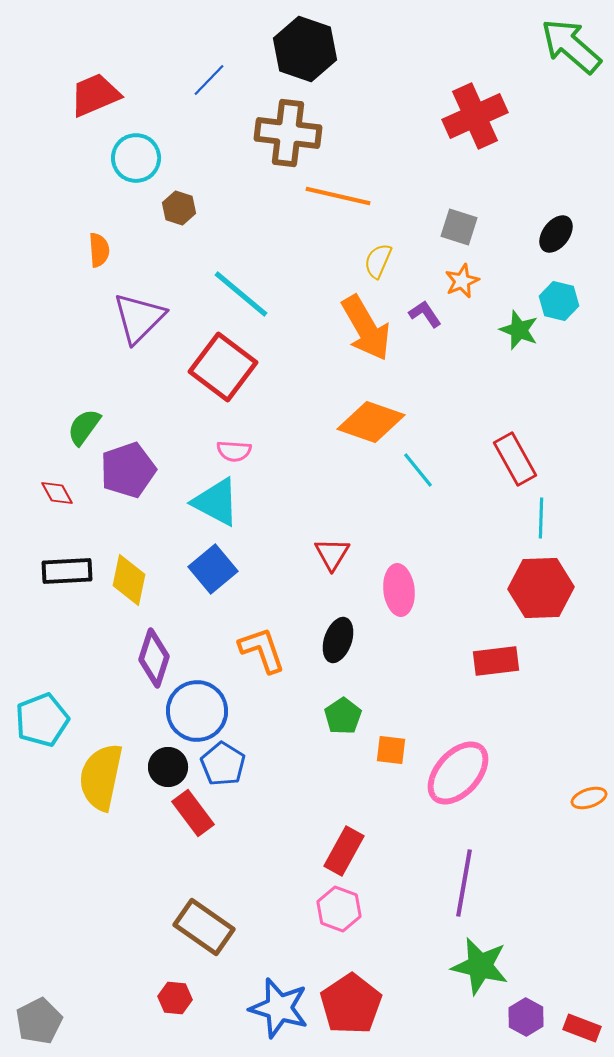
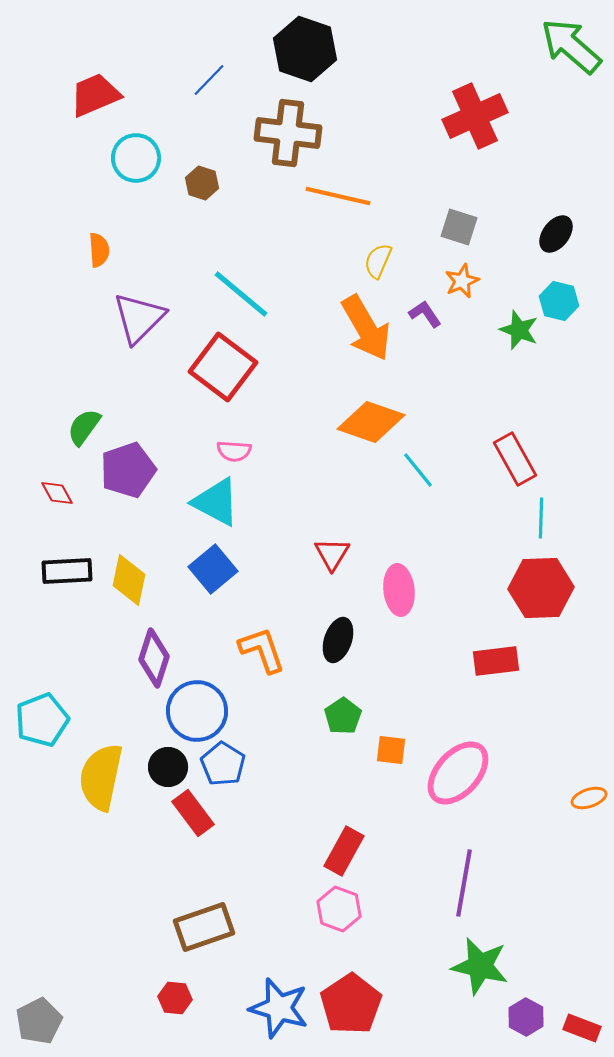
brown hexagon at (179, 208): moved 23 px right, 25 px up
brown rectangle at (204, 927): rotated 54 degrees counterclockwise
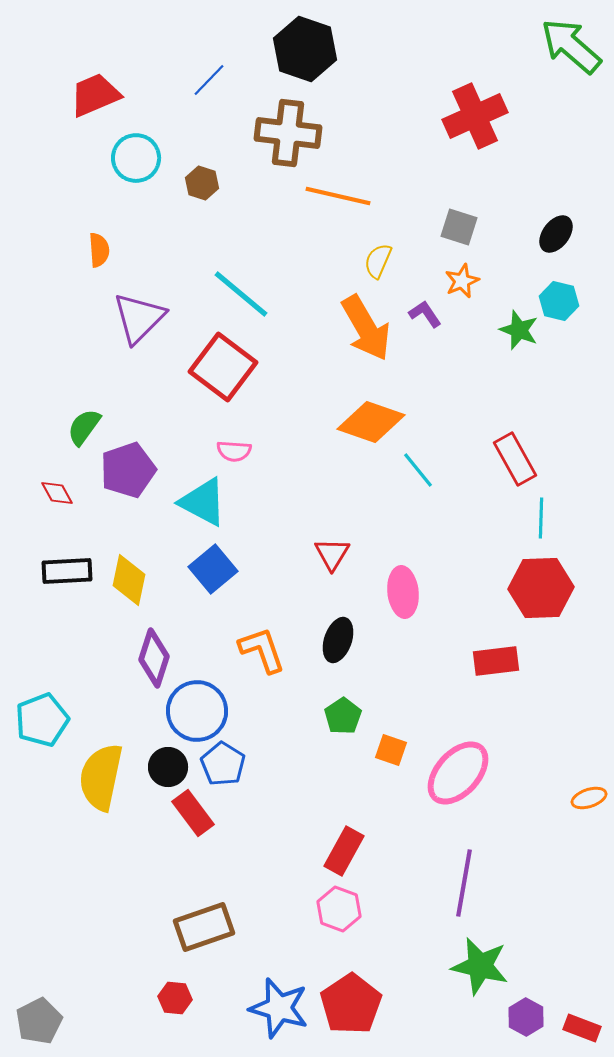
cyan triangle at (216, 502): moved 13 px left
pink ellipse at (399, 590): moved 4 px right, 2 px down
orange square at (391, 750): rotated 12 degrees clockwise
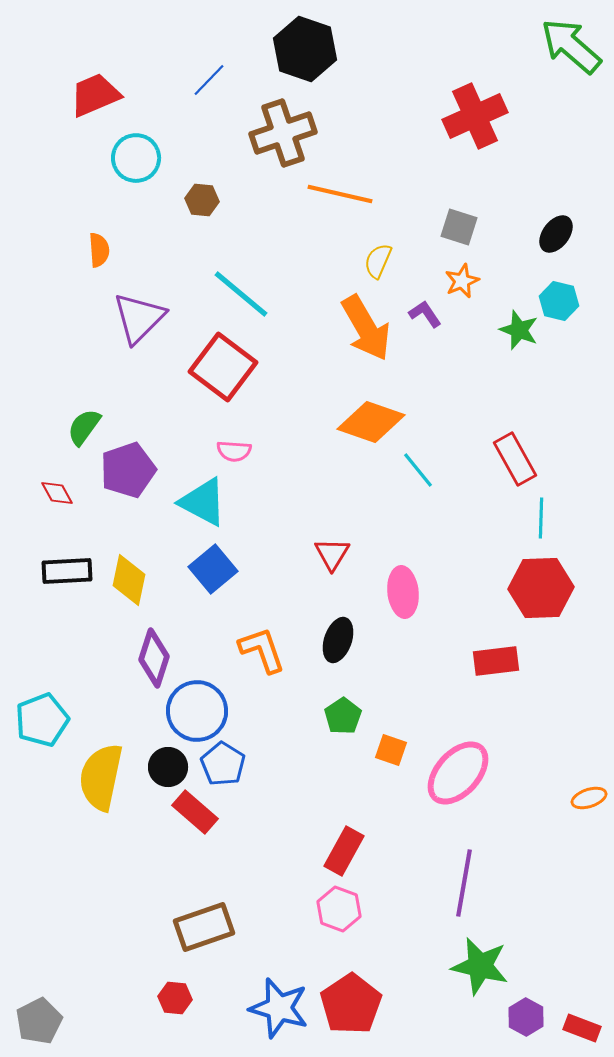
brown cross at (288, 133): moved 5 px left; rotated 26 degrees counterclockwise
brown hexagon at (202, 183): moved 17 px down; rotated 12 degrees counterclockwise
orange line at (338, 196): moved 2 px right, 2 px up
red rectangle at (193, 813): moved 2 px right, 1 px up; rotated 12 degrees counterclockwise
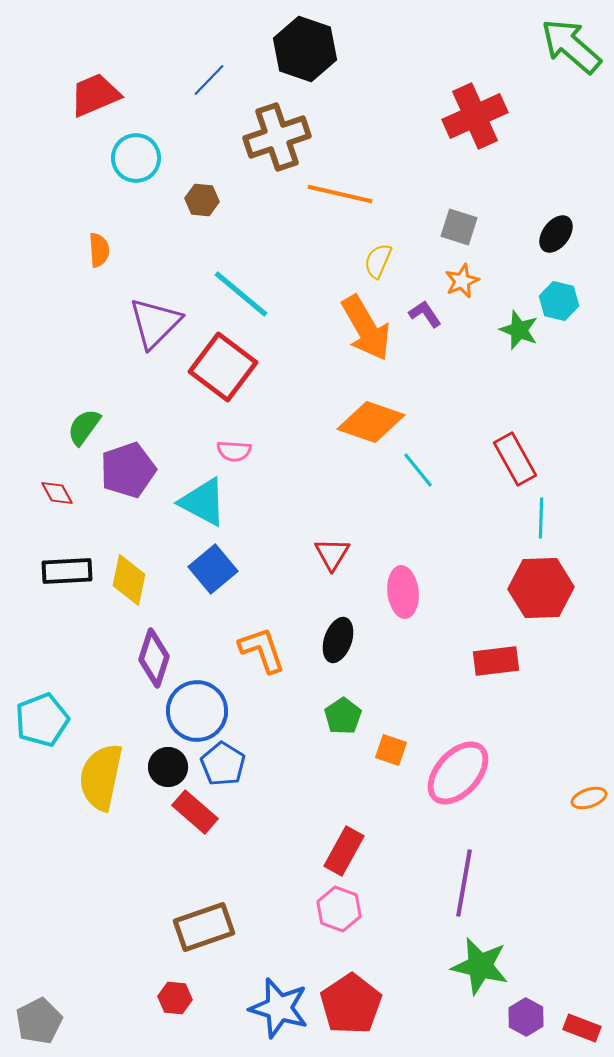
brown cross at (283, 133): moved 6 px left, 4 px down
purple triangle at (139, 318): moved 16 px right, 5 px down
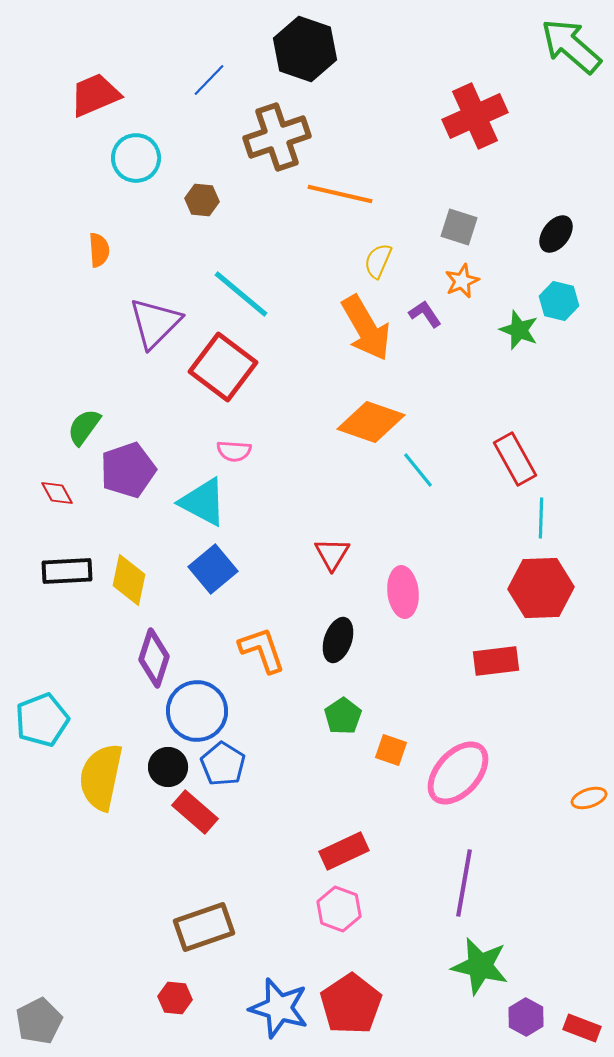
red rectangle at (344, 851): rotated 36 degrees clockwise
